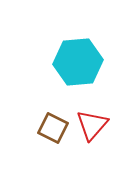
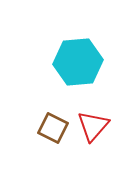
red triangle: moved 1 px right, 1 px down
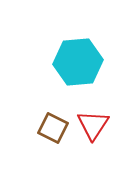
red triangle: moved 1 px up; rotated 8 degrees counterclockwise
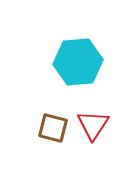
brown square: rotated 12 degrees counterclockwise
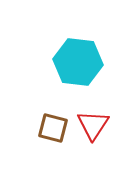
cyan hexagon: rotated 12 degrees clockwise
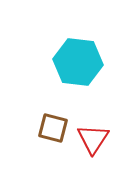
red triangle: moved 14 px down
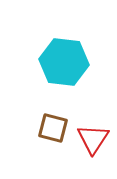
cyan hexagon: moved 14 px left
